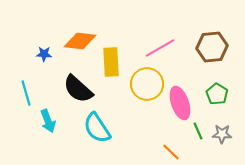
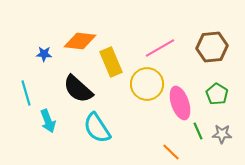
yellow rectangle: rotated 20 degrees counterclockwise
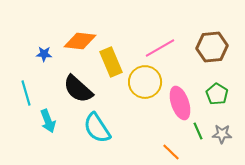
yellow circle: moved 2 px left, 2 px up
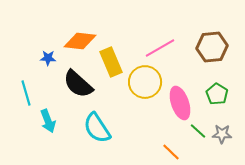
blue star: moved 4 px right, 4 px down
black semicircle: moved 5 px up
green line: rotated 24 degrees counterclockwise
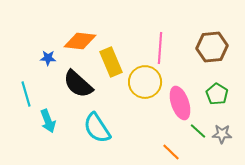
pink line: rotated 56 degrees counterclockwise
cyan line: moved 1 px down
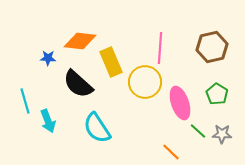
brown hexagon: rotated 8 degrees counterclockwise
cyan line: moved 1 px left, 7 px down
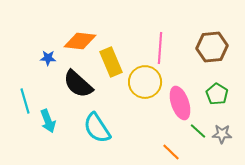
brown hexagon: rotated 8 degrees clockwise
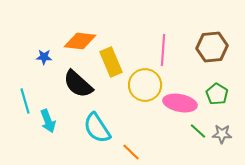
pink line: moved 3 px right, 2 px down
blue star: moved 4 px left, 1 px up
yellow circle: moved 3 px down
pink ellipse: rotated 60 degrees counterclockwise
orange line: moved 40 px left
